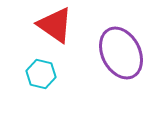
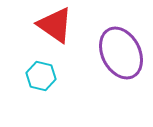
cyan hexagon: moved 2 px down
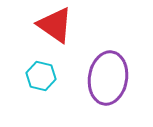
purple ellipse: moved 13 px left, 25 px down; rotated 36 degrees clockwise
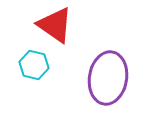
cyan hexagon: moved 7 px left, 11 px up
